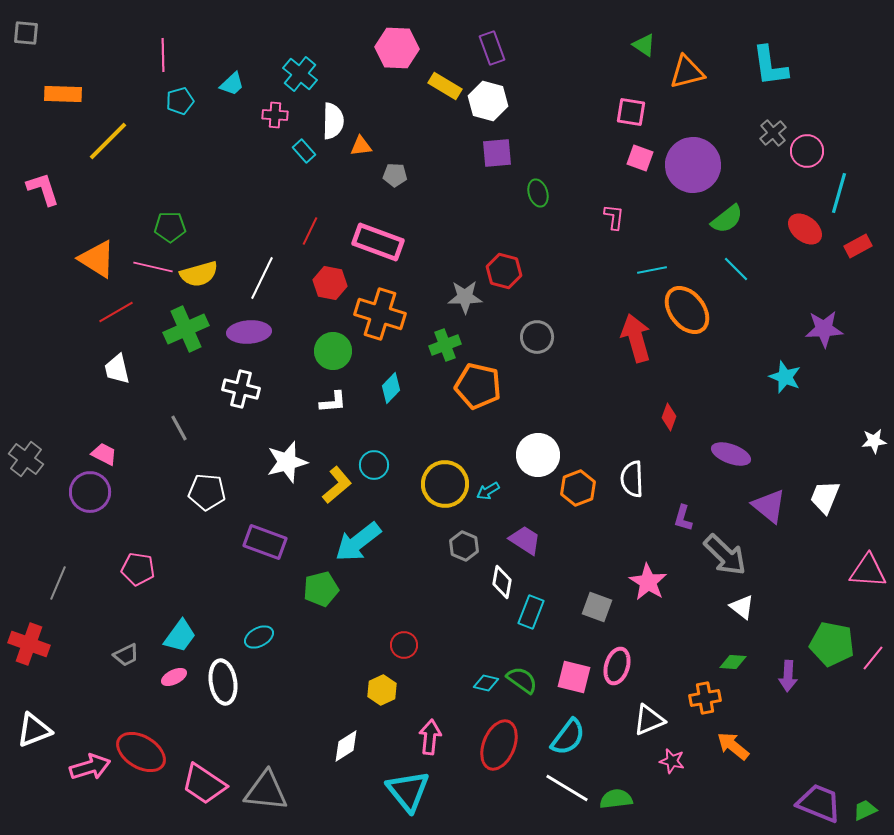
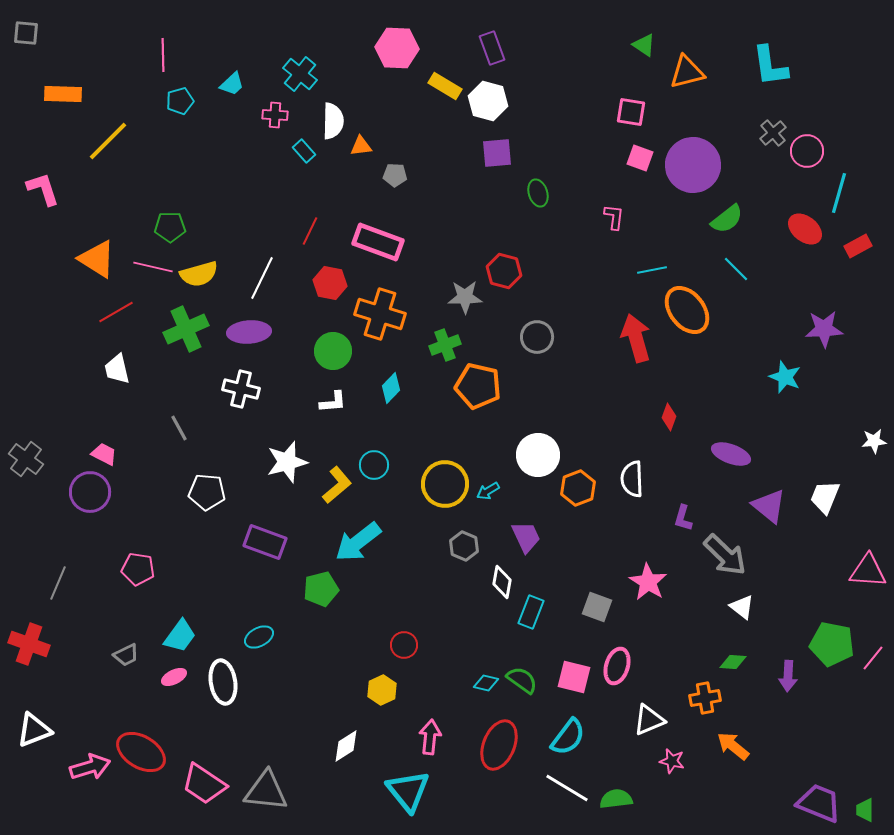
purple trapezoid at (525, 540): moved 1 px right, 3 px up; rotated 32 degrees clockwise
green trapezoid at (865, 810): rotated 65 degrees counterclockwise
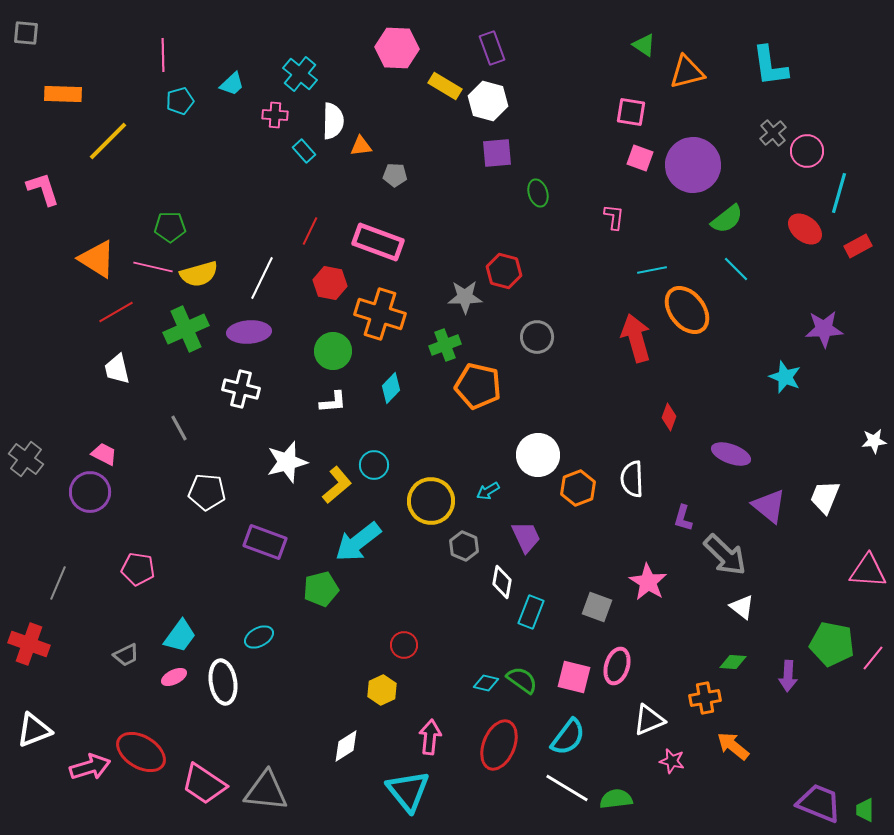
yellow circle at (445, 484): moved 14 px left, 17 px down
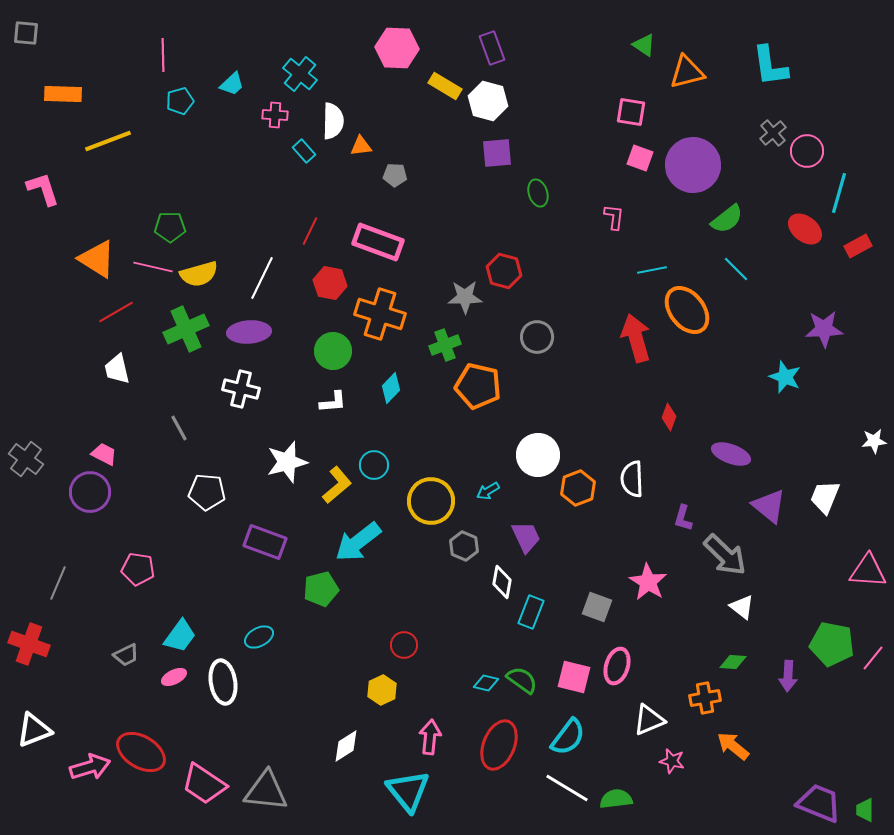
yellow line at (108, 141): rotated 24 degrees clockwise
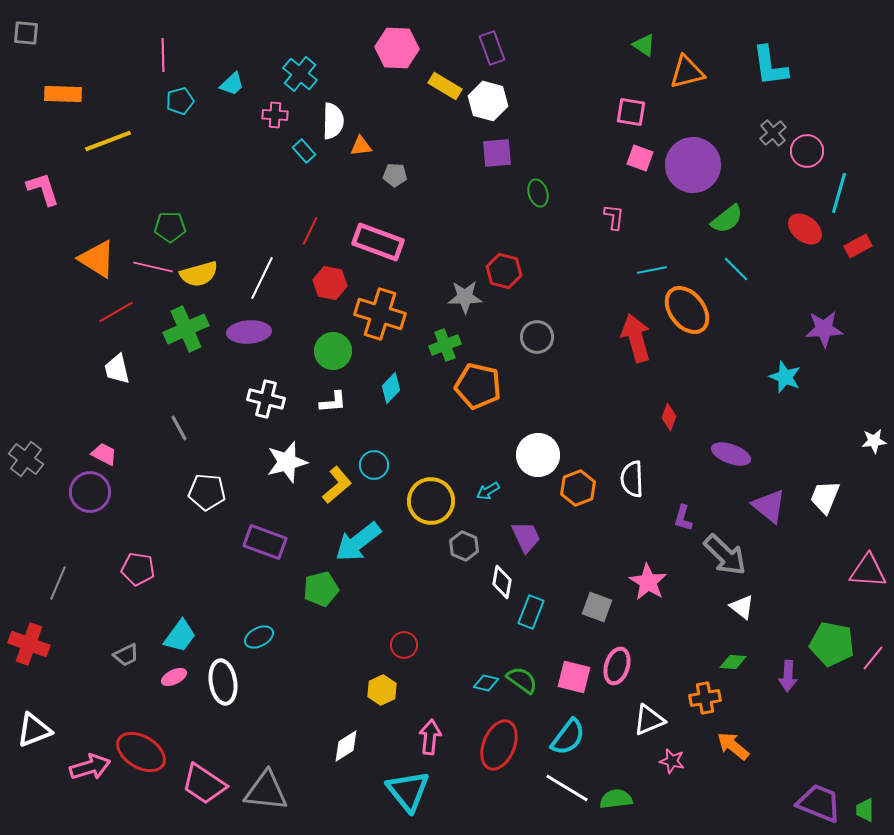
white cross at (241, 389): moved 25 px right, 10 px down
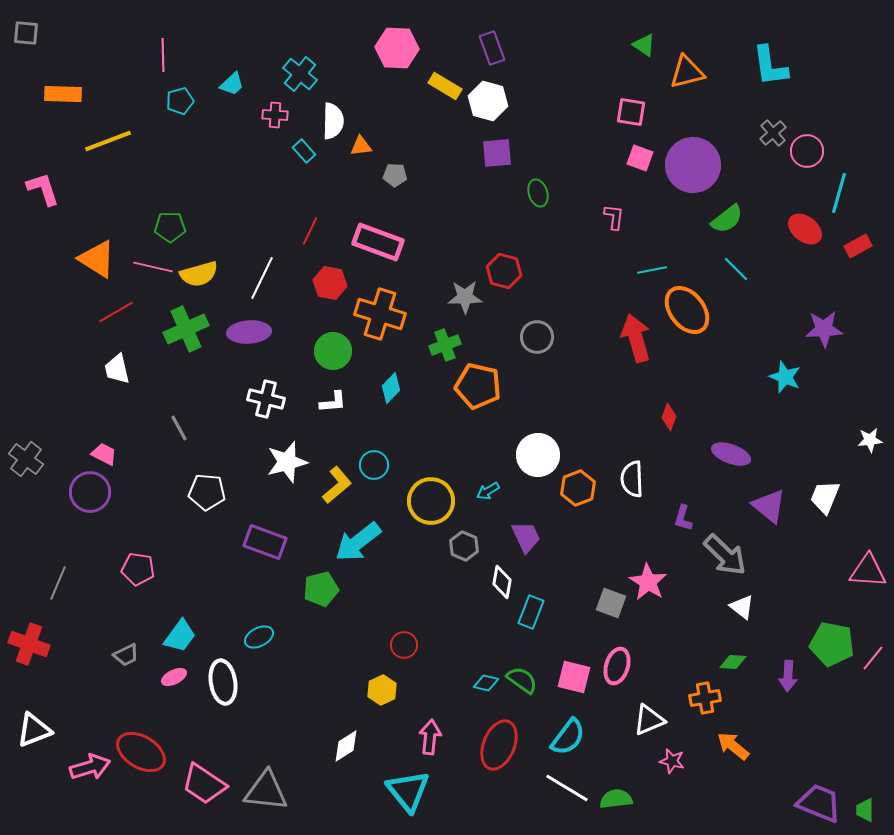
white star at (874, 441): moved 4 px left, 1 px up
gray square at (597, 607): moved 14 px right, 4 px up
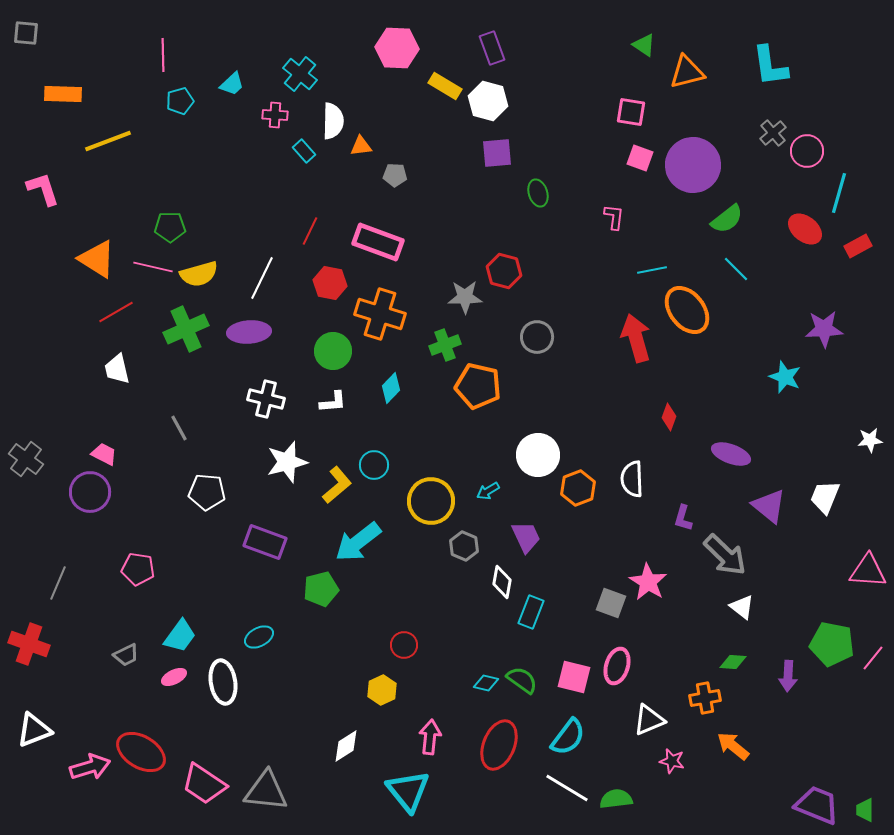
purple trapezoid at (819, 803): moved 2 px left, 2 px down
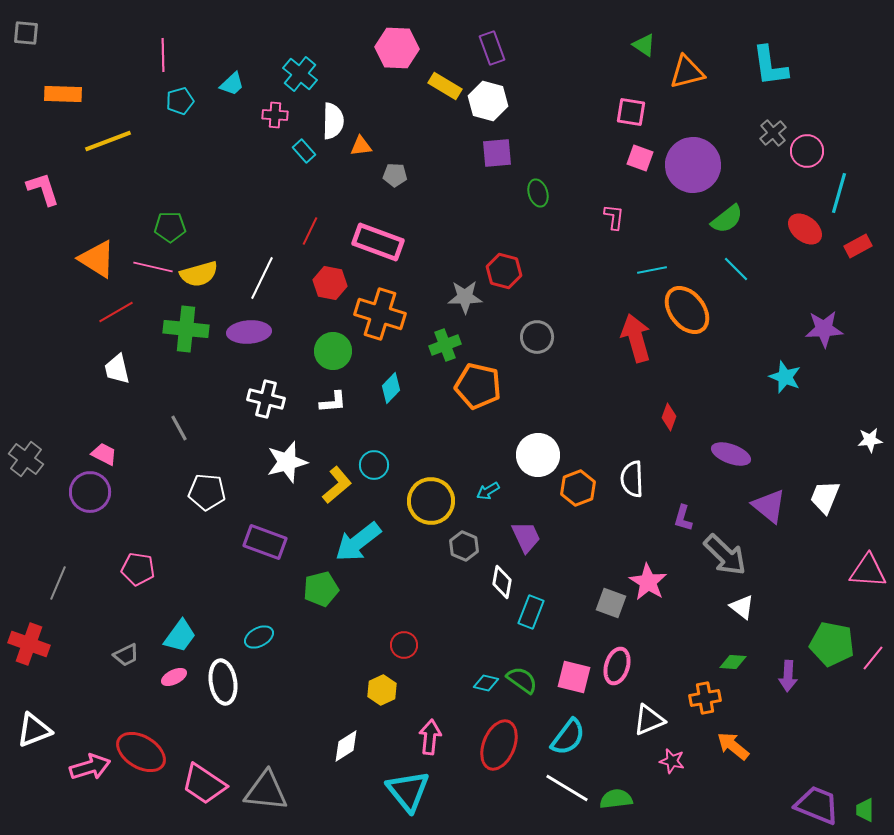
green cross at (186, 329): rotated 30 degrees clockwise
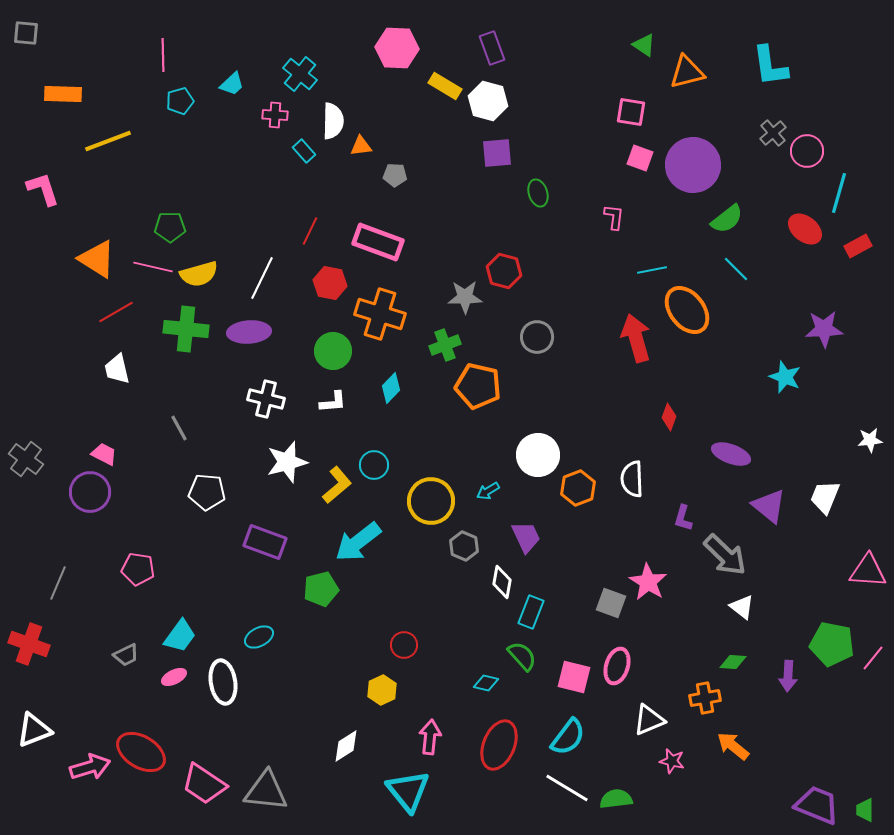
green semicircle at (522, 680): moved 24 px up; rotated 12 degrees clockwise
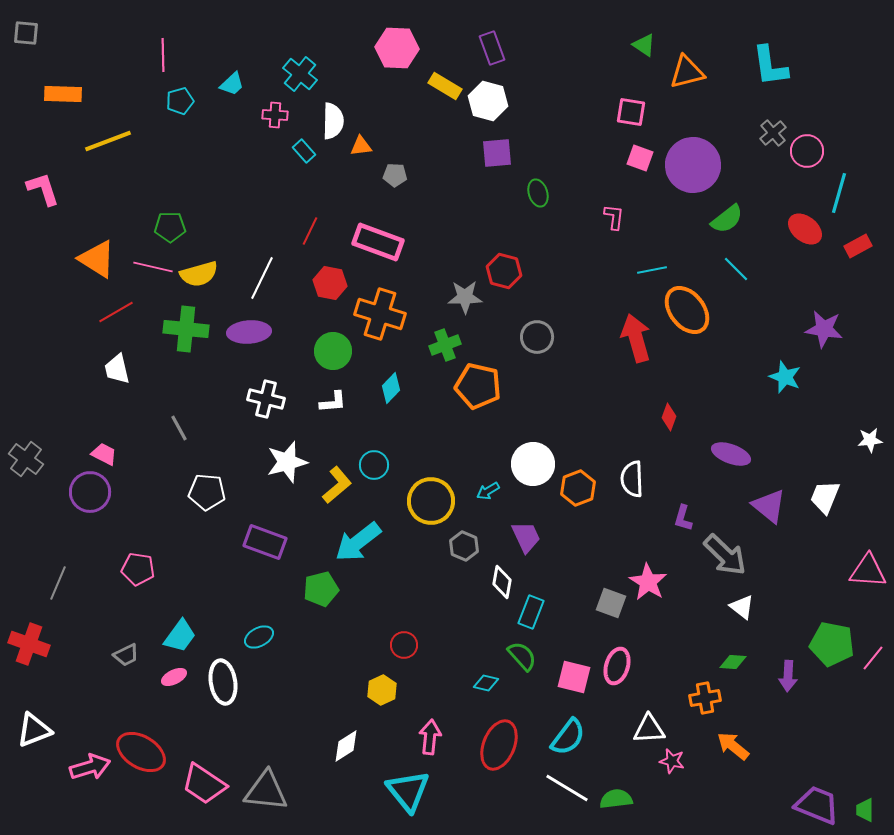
purple star at (824, 329): rotated 12 degrees clockwise
white circle at (538, 455): moved 5 px left, 9 px down
white triangle at (649, 720): moved 9 px down; rotated 20 degrees clockwise
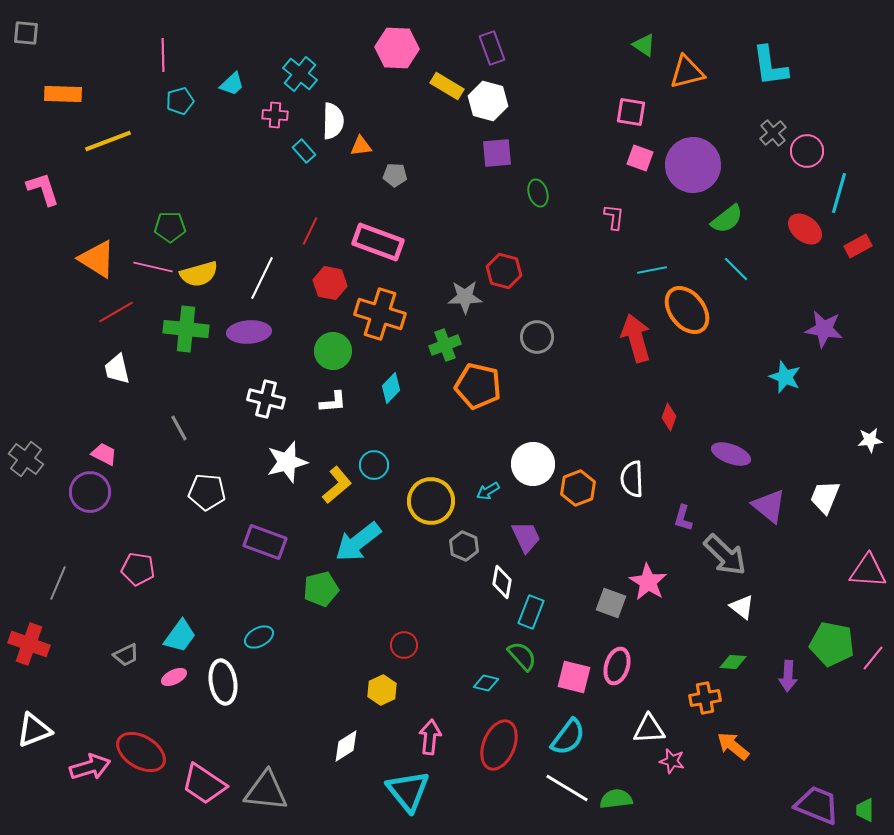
yellow rectangle at (445, 86): moved 2 px right
